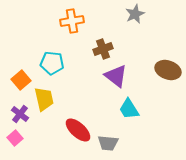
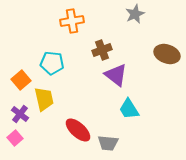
brown cross: moved 1 px left, 1 px down
brown ellipse: moved 1 px left, 16 px up
purple triangle: moved 1 px up
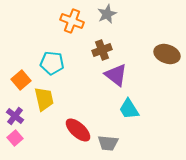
gray star: moved 28 px left
orange cross: rotated 30 degrees clockwise
purple cross: moved 5 px left, 2 px down
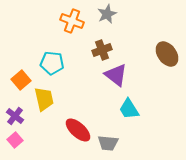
brown ellipse: rotated 35 degrees clockwise
pink square: moved 2 px down
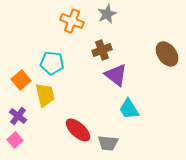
yellow trapezoid: moved 1 px right, 4 px up
purple cross: moved 3 px right
